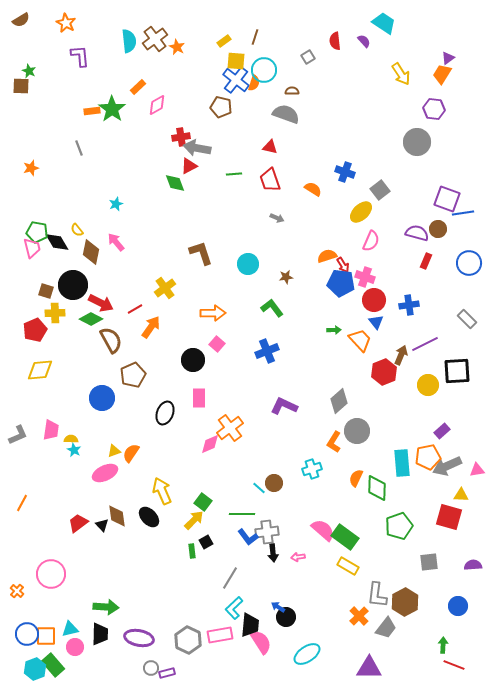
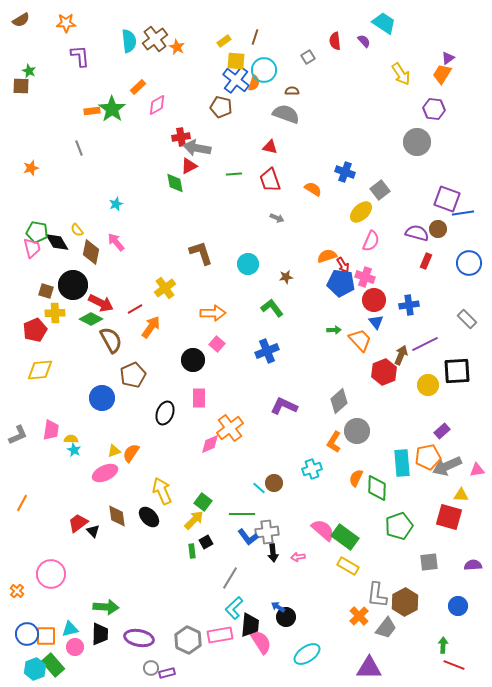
orange star at (66, 23): rotated 30 degrees counterclockwise
green diamond at (175, 183): rotated 10 degrees clockwise
black triangle at (102, 525): moved 9 px left, 6 px down
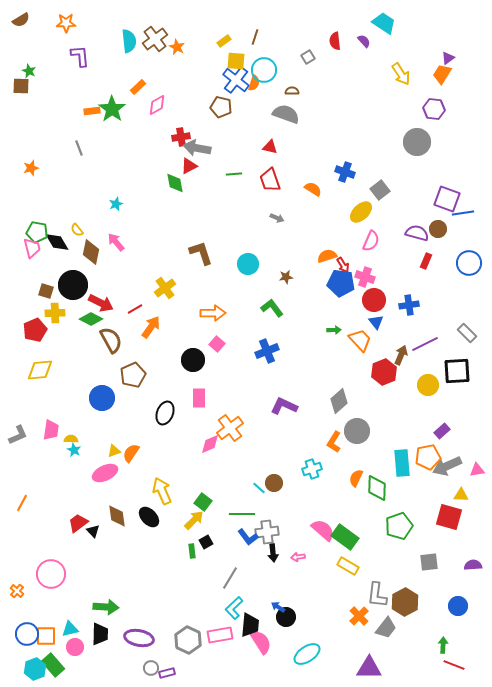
gray rectangle at (467, 319): moved 14 px down
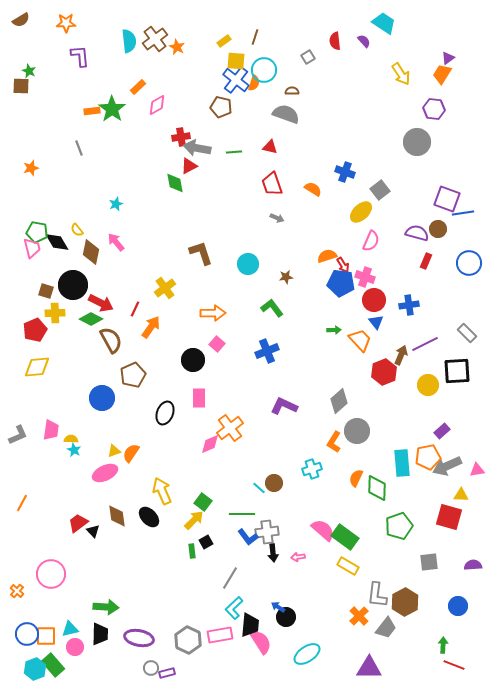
green line at (234, 174): moved 22 px up
red trapezoid at (270, 180): moved 2 px right, 4 px down
red line at (135, 309): rotated 35 degrees counterclockwise
yellow diamond at (40, 370): moved 3 px left, 3 px up
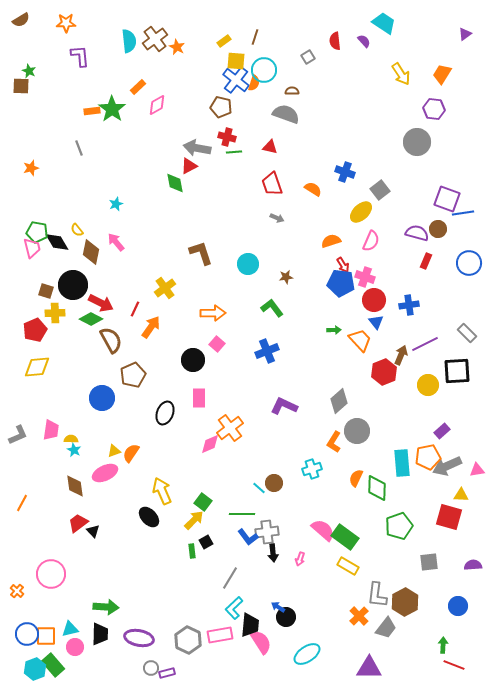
purple triangle at (448, 58): moved 17 px right, 24 px up
red cross at (181, 137): moved 46 px right; rotated 24 degrees clockwise
orange semicircle at (327, 256): moved 4 px right, 15 px up
brown diamond at (117, 516): moved 42 px left, 30 px up
pink arrow at (298, 557): moved 2 px right, 2 px down; rotated 64 degrees counterclockwise
